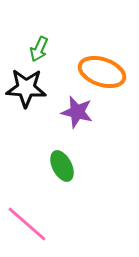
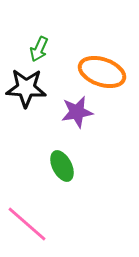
purple star: rotated 24 degrees counterclockwise
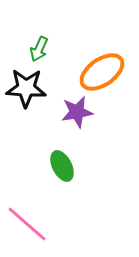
orange ellipse: rotated 54 degrees counterclockwise
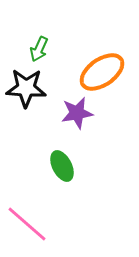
purple star: moved 1 px down
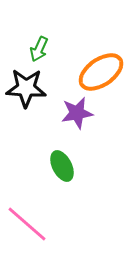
orange ellipse: moved 1 px left
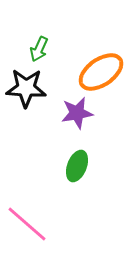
green ellipse: moved 15 px right; rotated 48 degrees clockwise
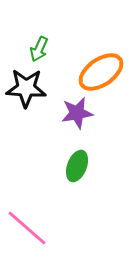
pink line: moved 4 px down
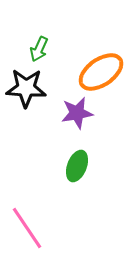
pink line: rotated 15 degrees clockwise
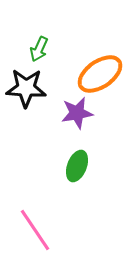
orange ellipse: moved 1 px left, 2 px down
pink line: moved 8 px right, 2 px down
